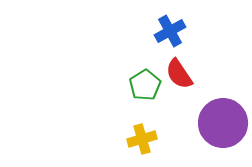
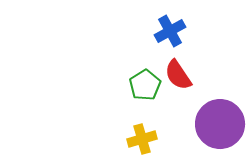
red semicircle: moved 1 px left, 1 px down
purple circle: moved 3 px left, 1 px down
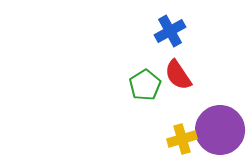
purple circle: moved 6 px down
yellow cross: moved 40 px right
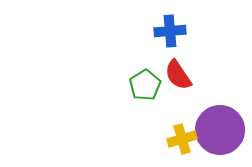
blue cross: rotated 24 degrees clockwise
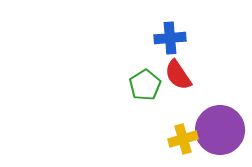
blue cross: moved 7 px down
yellow cross: moved 1 px right
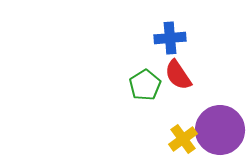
yellow cross: rotated 20 degrees counterclockwise
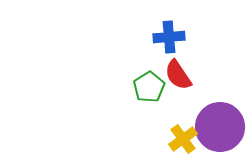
blue cross: moved 1 px left, 1 px up
green pentagon: moved 4 px right, 2 px down
purple circle: moved 3 px up
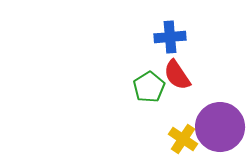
blue cross: moved 1 px right
red semicircle: moved 1 px left
yellow cross: rotated 20 degrees counterclockwise
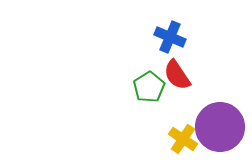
blue cross: rotated 28 degrees clockwise
